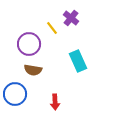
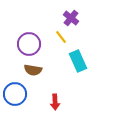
yellow line: moved 9 px right, 9 px down
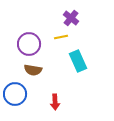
yellow line: rotated 64 degrees counterclockwise
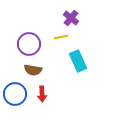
red arrow: moved 13 px left, 8 px up
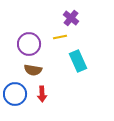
yellow line: moved 1 px left
